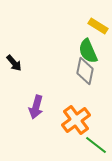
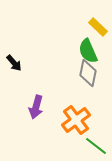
yellow rectangle: moved 1 px down; rotated 12 degrees clockwise
gray diamond: moved 3 px right, 2 px down
green line: moved 1 px down
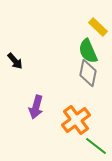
black arrow: moved 1 px right, 2 px up
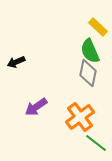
green semicircle: moved 2 px right
black arrow: moved 1 px right, 1 px down; rotated 108 degrees clockwise
purple arrow: rotated 40 degrees clockwise
orange cross: moved 4 px right, 3 px up
green line: moved 3 px up
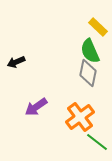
green line: moved 1 px right, 1 px up
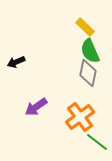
yellow rectangle: moved 13 px left
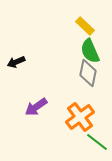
yellow rectangle: moved 1 px up
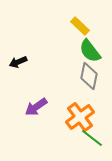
yellow rectangle: moved 5 px left
green semicircle: rotated 15 degrees counterclockwise
black arrow: moved 2 px right
gray diamond: moved 1 px right, 3 px down
green line: moved 5 px left, 4 px up
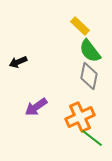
orange cross: rotated 12 degrees clockwise
